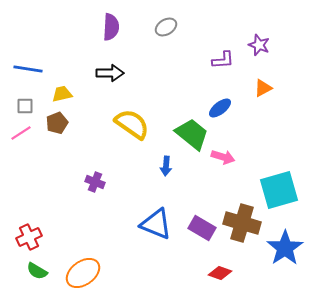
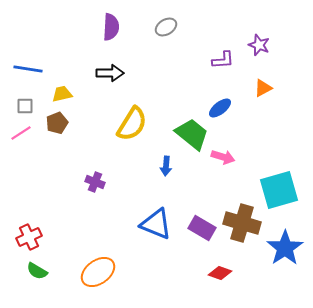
yellow semicircle: rotated 87 degrees clockwise
orange ellipse: moved 15 px right, 1 px up
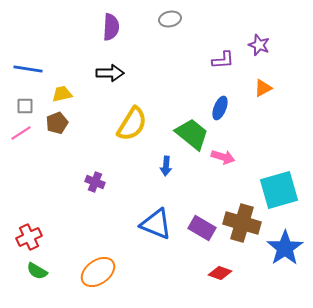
gray ellipse: moved 4 px right, 8 px up; rotated 20 degrees clockwise
blue ellipse: rotated 30 degrees counterclockwise
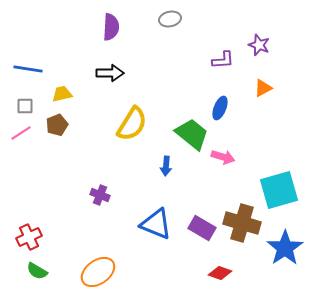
brown pentagon: moved 2 px down
purple cross: moved 5 px right, 13 px down
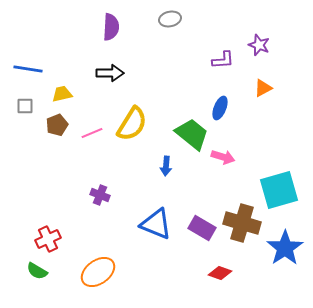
pink line: moved 71 px right; rotated 10 degrees clockwise
red cross: moved 19 px right, 2 px down
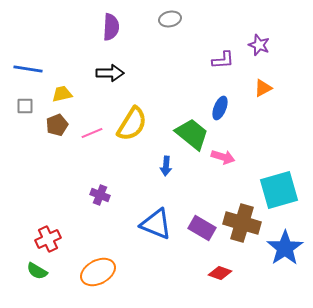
orange ellipse: rotated 8 degrees clockwise
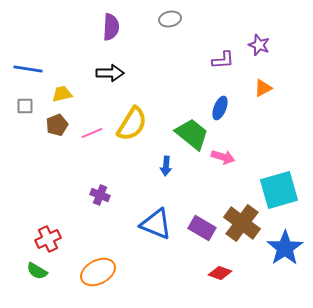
brown cross: rotated 21 degrees clockwise
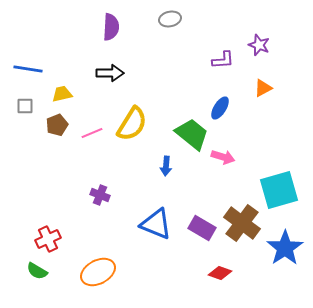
blue ellipse: rotated 10 degrees clockwise
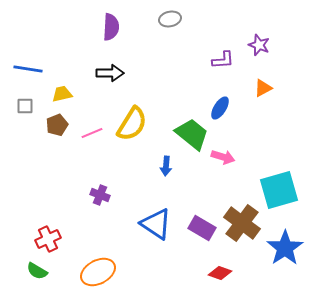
blue triangle: rotated 12 degrees clockwise
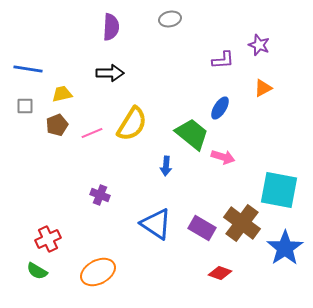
cyan square: rotated 27 degrees clockwise
